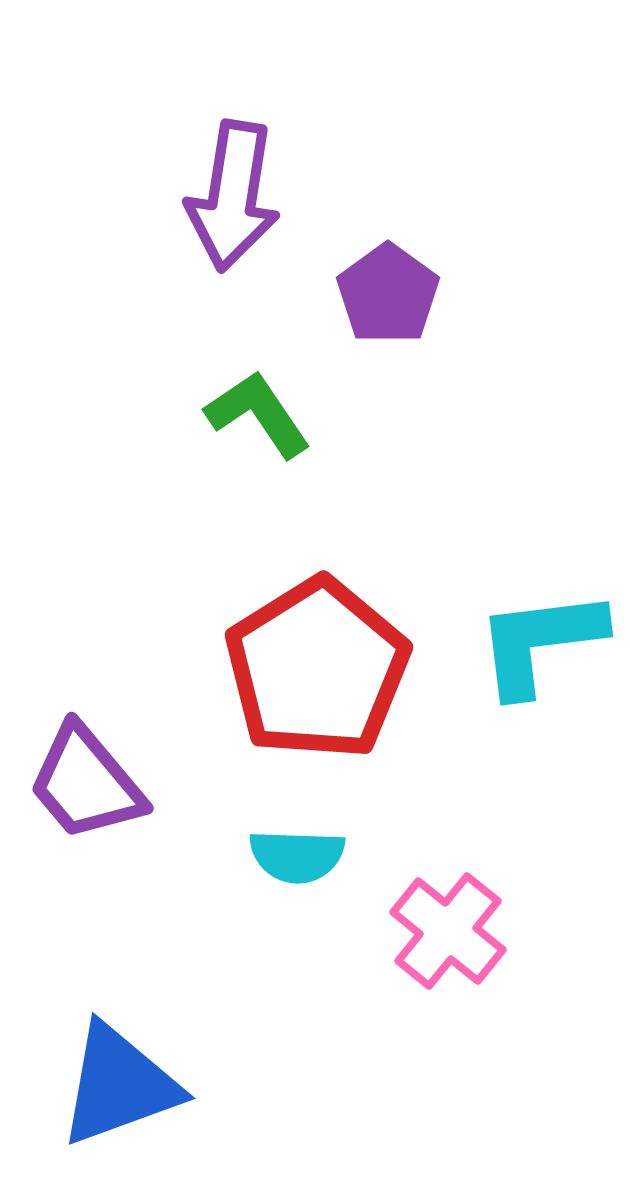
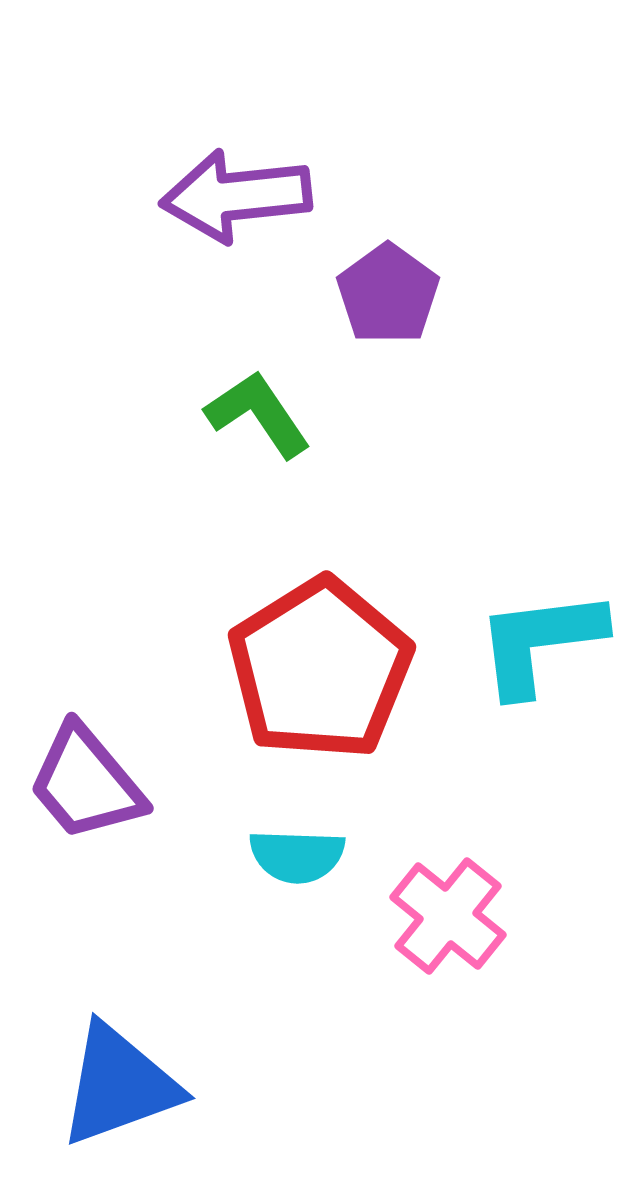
purple arrow: moved 3 px right; rotated 75 degrees clockwise
red pentagon: moved 3 px right
pink cross: moved 15 px up
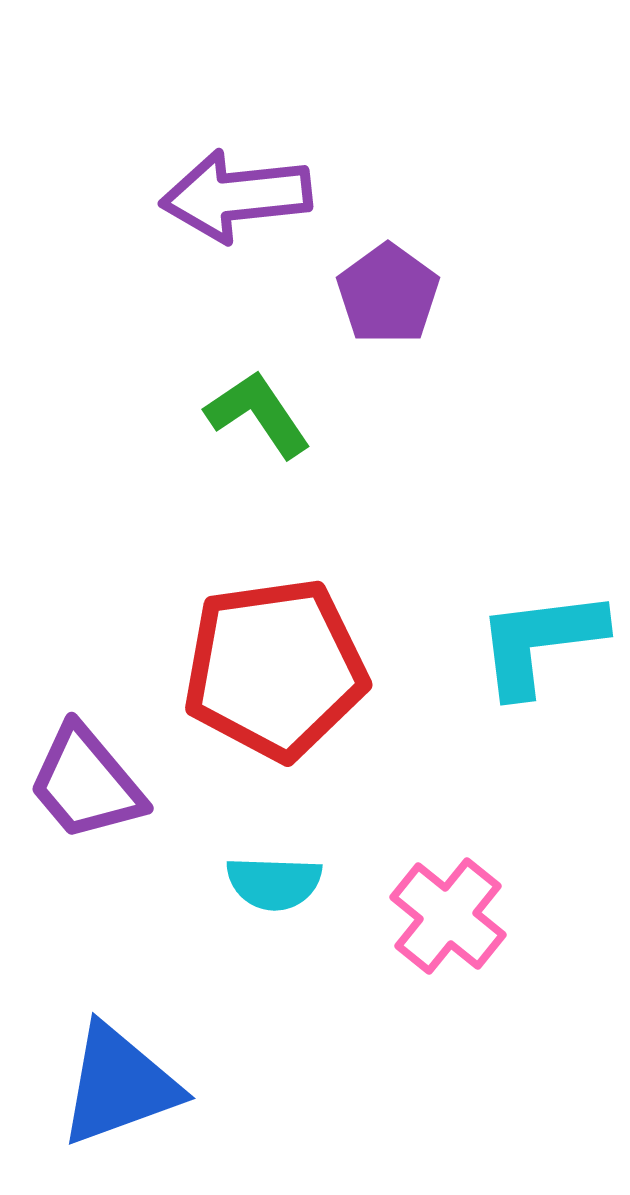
red pentagon: moved 45 px left; rotated 24 degrees clockwise
cyan semicircle: moved 23 px left, 27 px down
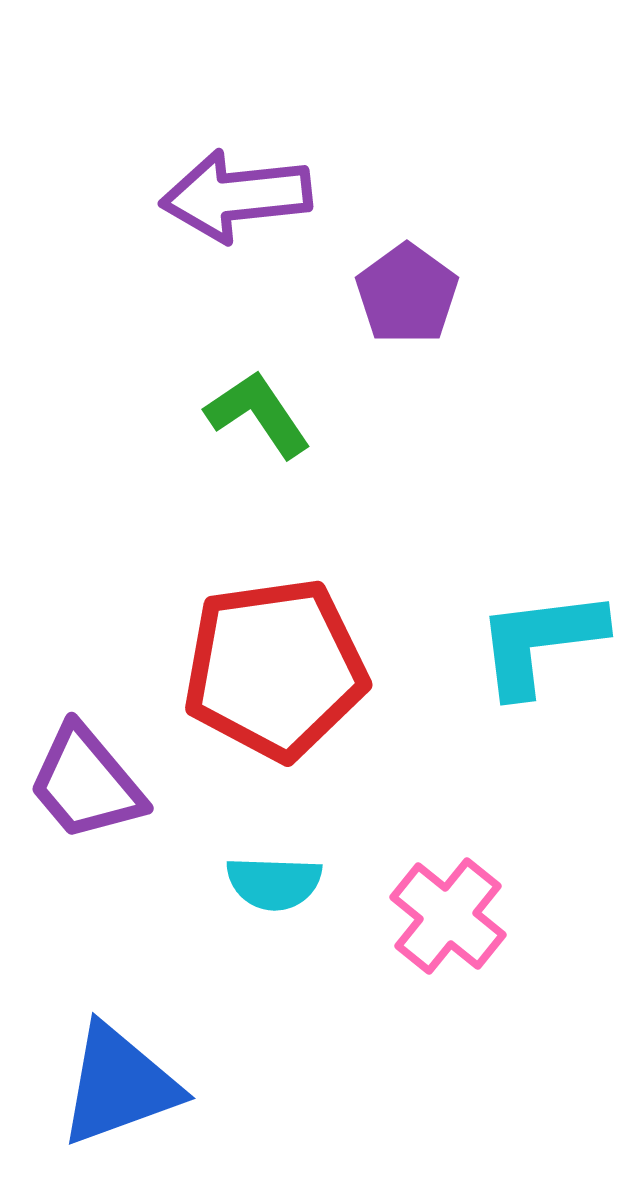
purple pentagon: moved 19 px right
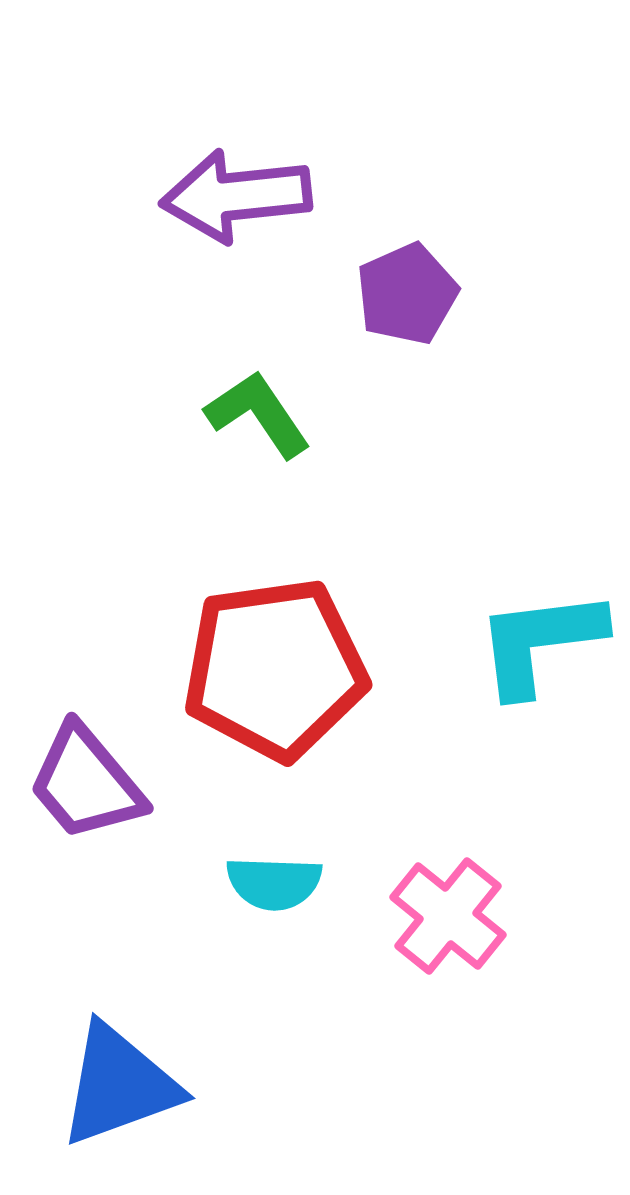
purple pentagon: rotated 12 degrees clockwise
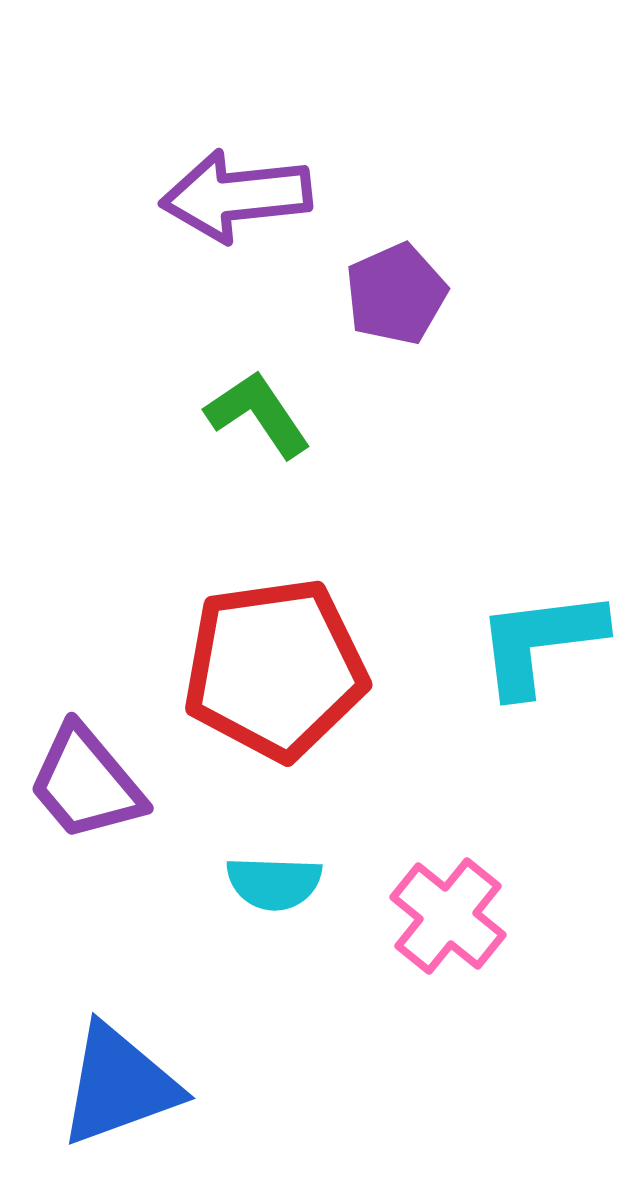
purple pentagon: moved 11 px left
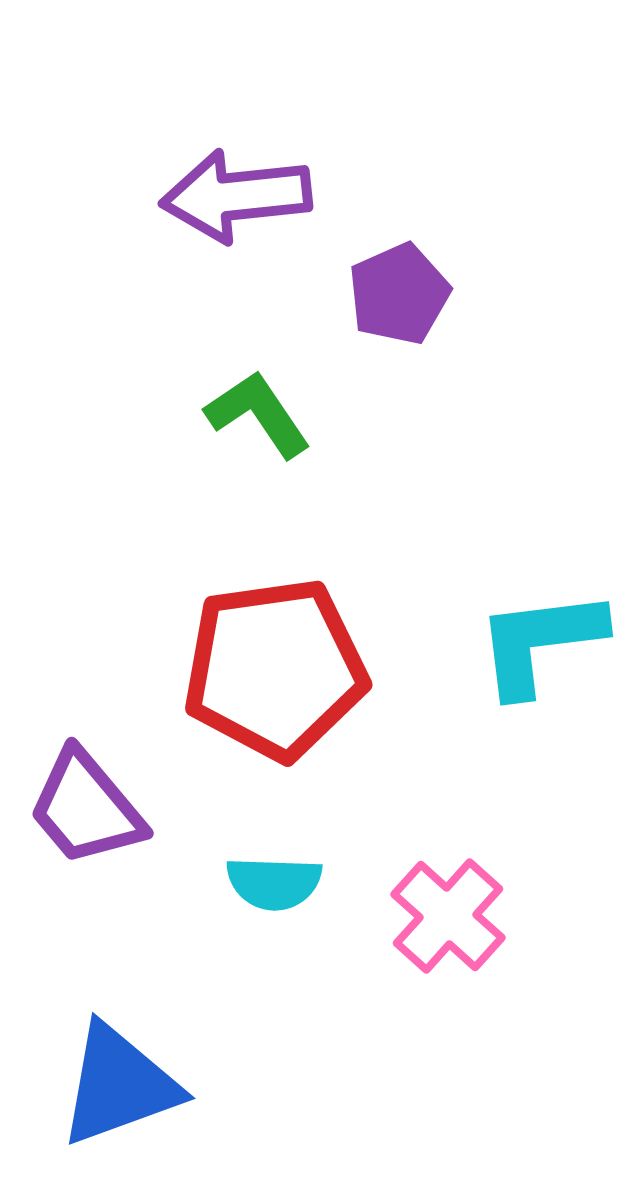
purple pentagon: moved 3 px right
purple trapezoid: moved 25 px down
pink cross: rotated 3 degrees clockwise
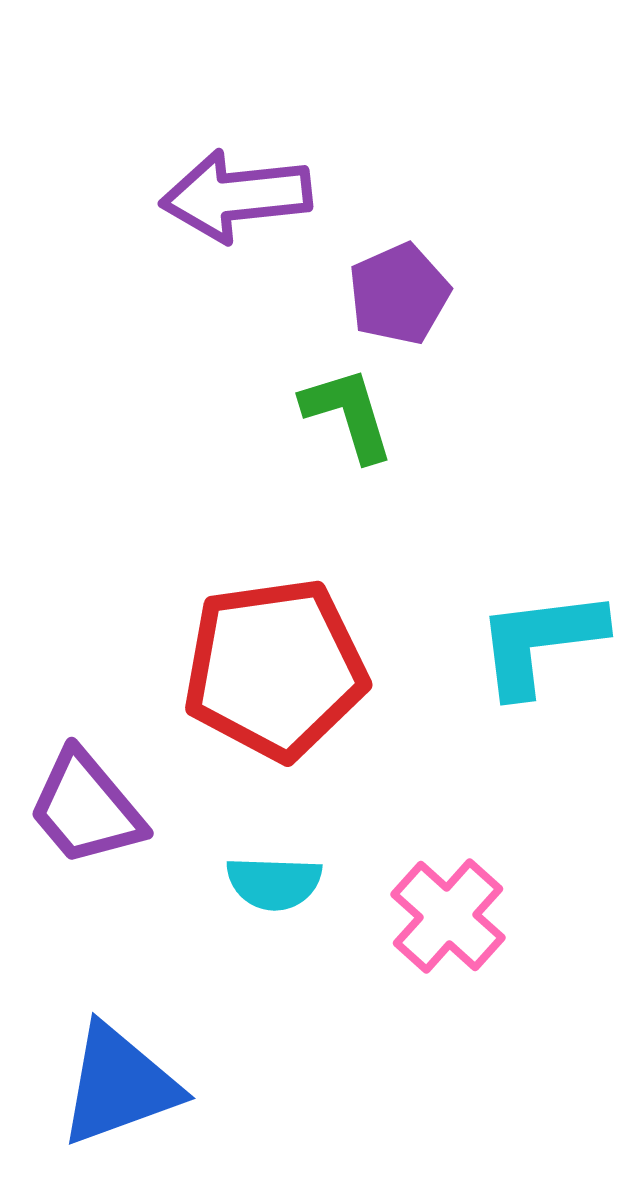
green L-shape: moved 90 px right; rotated 17 degrees clockwise
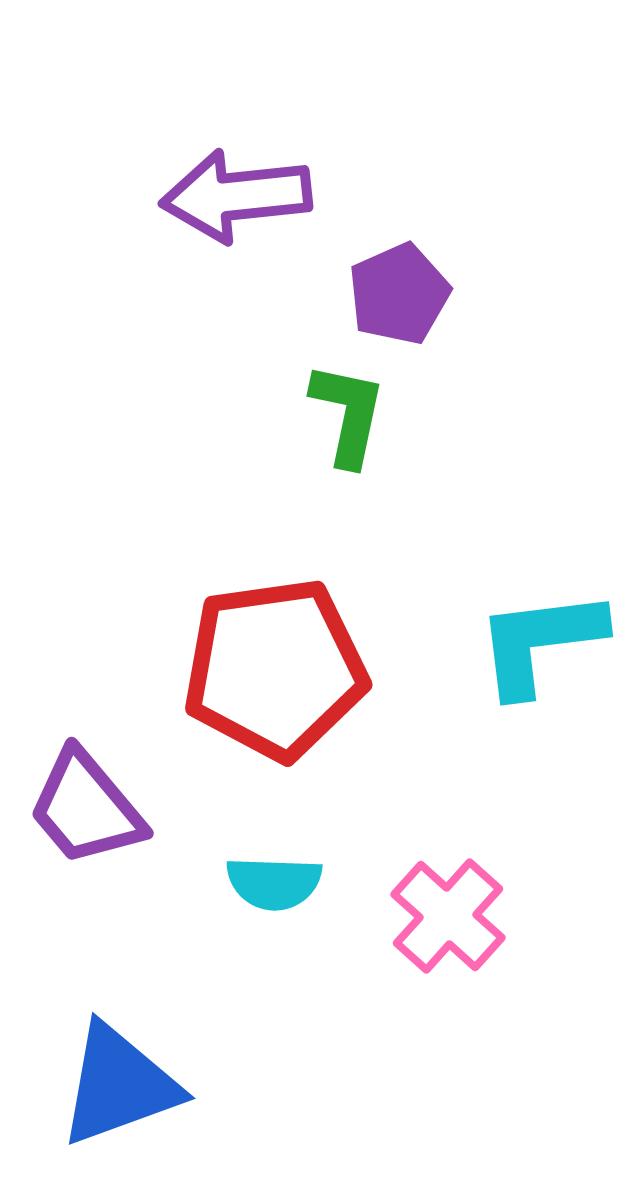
green L-shape: rotated 29 degrees clockwise
